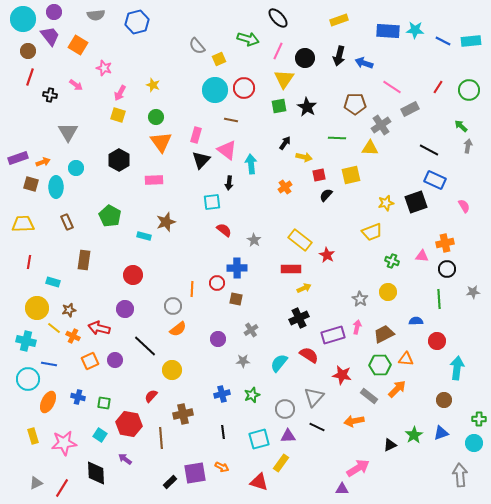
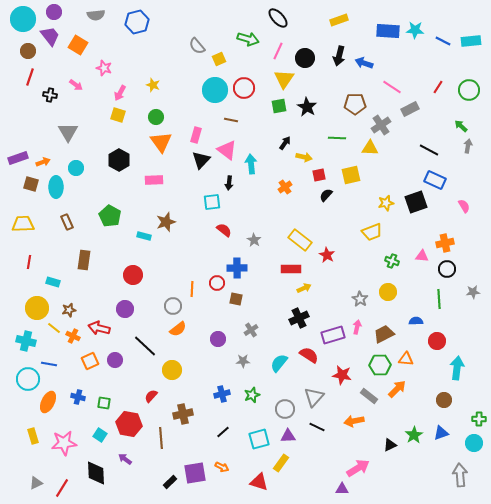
black line at (223, 432): rotated 56 degrees clockwise
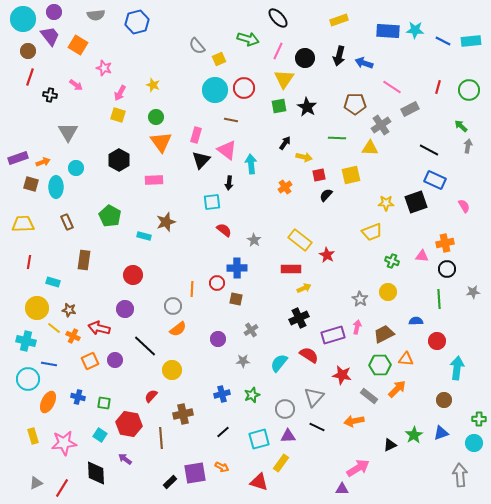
red line at (438, 87): rotated 16 degrees counterclockwise
yellow star at (386, 203): rotated 14 degrees clockwise
brown star at (69, 310): rotated 24 degrees clockwise
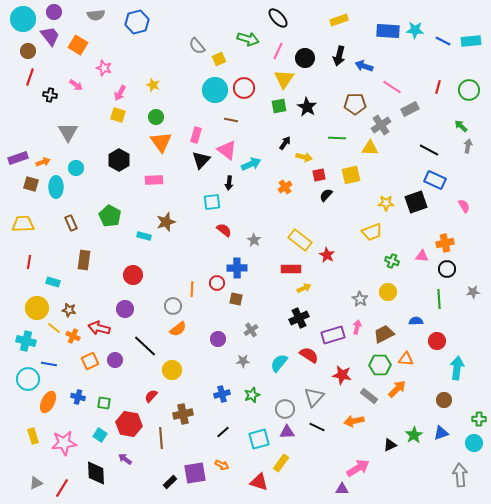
blue arrow at (364, 63): moved 3 px down
cyan arrow at (251, 164): rotated 72 degrees clockwise
brown rectangle at (67, 222): moved 4 px right, 1 px down
purple triangle at (288, 436): moved 1 px left, 4 px up
orange arrow at (222, 467): moved 2 px up
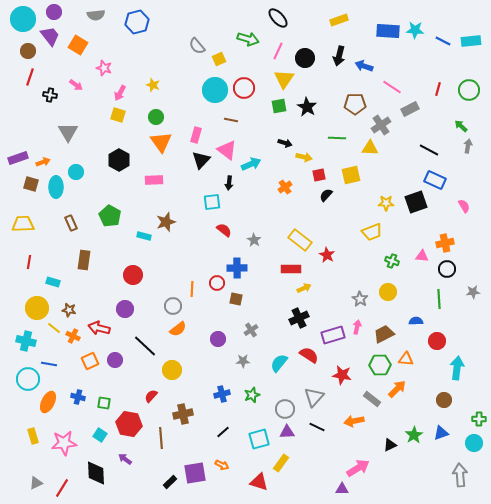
red line at (438, 87): moved 2 px down
black arrow at (285, 143): rotated 72 degrees clockwise
cyan circle at (76, 168): moved 4 px down
gray rectangle at (369, 396): moved 3 px right, 3 px down
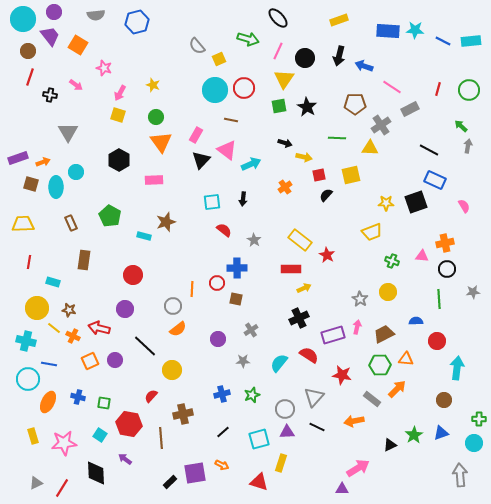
pink rectangle at (196, 135): rotated 14 degrees clockwise
black arrow at (229, 183): moved 14 px right, 16 px down
yellow rectangle at (281, 463): rotated 18 degrees counterclockwise
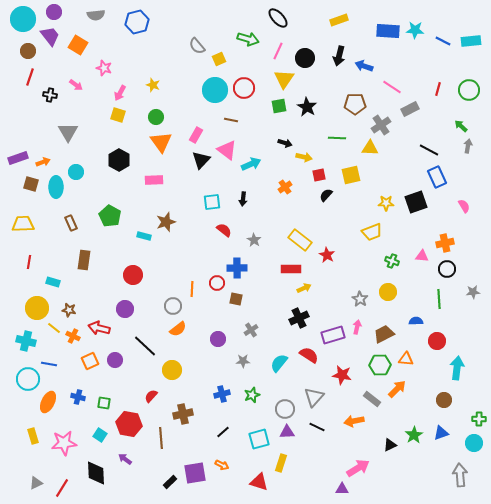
blue rectangle at (435, 180): moved 2 px right, 3 px up; rotated 40 degrees clockwise
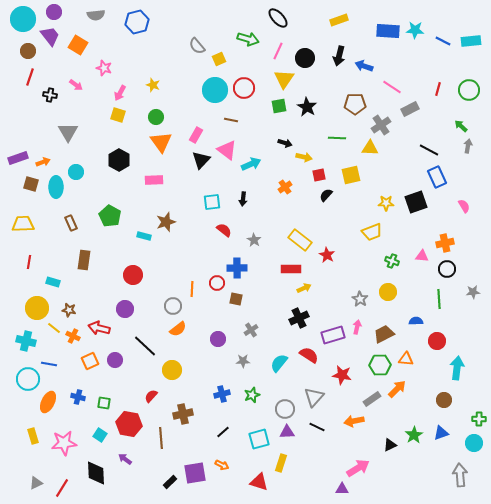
gray rectangle at (372, 399): rotated 72 degrees counterclockwise
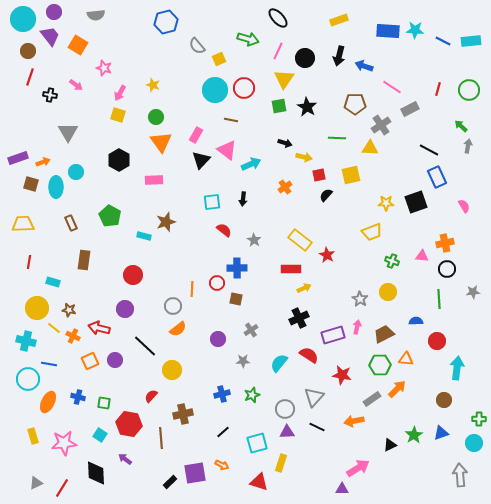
blue hexagon at (137, 22): moved 29 px right
cyan square at (259, 439): moved 2 px left, 4 px down
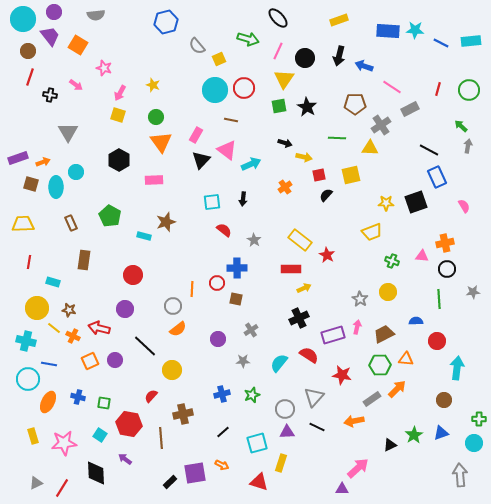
blue line at (443, 41): moved 2 px left, 2 px down
pink arrow at (358, 468): rotated 10 degrees counterclockwise
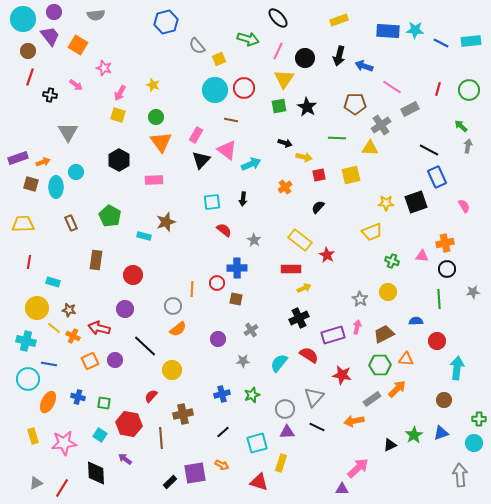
black semicircle at (326, 195): moved 8 px left, 12 px down
brown rectangle at (84, 260): moved 12 px right
